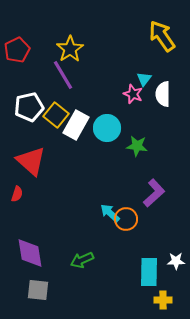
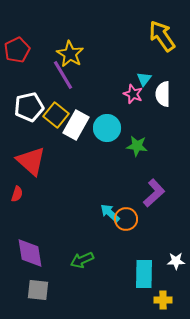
yellow star: moved 5 px down; rotated 8 degrees counterclockwise
cyan rectangle: moved 5 px left, 2 px down
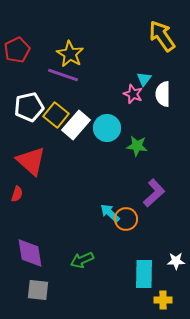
purple line: rotated 40 degrees counterclockwise
white rectangle: rotated 12 degrees clockwise
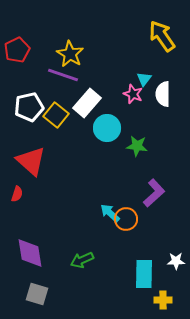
white rectangle: moved 11 px right, 22 px up
gray square: moved 1 px left, 4 px down; rotated 10 degrees clockwise
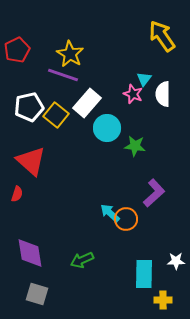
green star: moved 2 px left
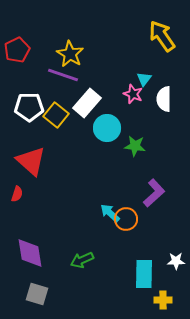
white semicircle: moved 1 px right, 5 px down
white pentagon: rotated 12 degrees clockwise
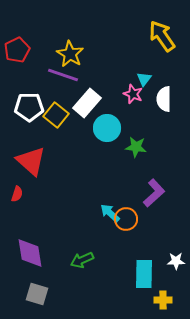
green star: moved 1 px right, 1 px down
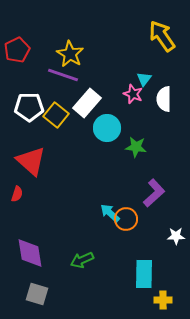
white star: moved 25 px up
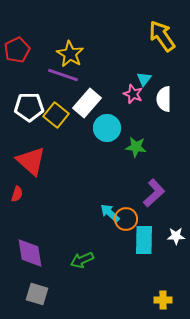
cyan rectangle: moved 34 px up
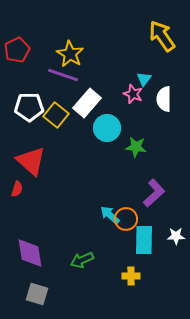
red semicircle: moved 5 px up
cyan arrow: moved 2 px down
yellow cross: moved 32 px left, 24 px up
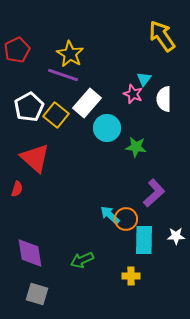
white pentagon: rotated 28 degrees counterclockwise
red triangle: moved 4 px right, 3 px up
